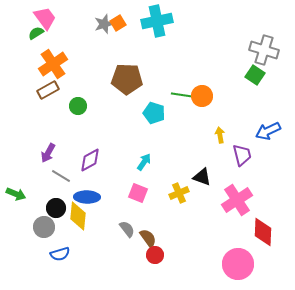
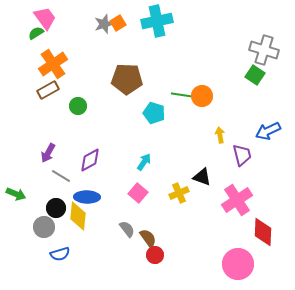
pink square: rotated 18 degrees clockwise
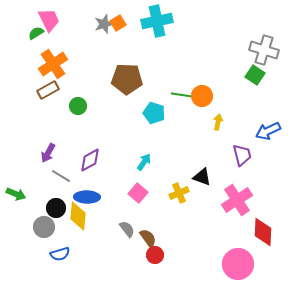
pink trapezoid: moved 4 px right, 2 px down; rotated 10 degrees clockwise
yellow arrow: moved 2 px left, 13 px up; rotated 21 degrees clockwise
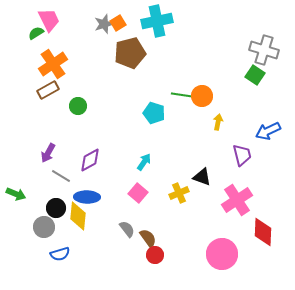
brown pentagon: moved 3 px right, 26 px up; rotated 16 degrees counterclockwise
pink circle: moved 16 px left, 10 px up
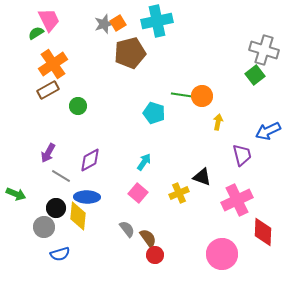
green square: rotated 18 degrees clockwise
pink cross: rotated 8 degrees clockwise
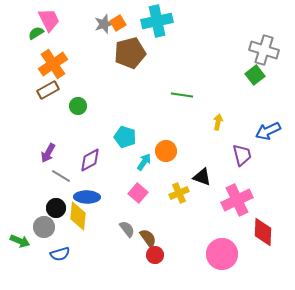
orange circle: moved 36 px left, 55 px down
cyan pentagon: moved 29 px left, 24 px down
green arrow: moved 4 px right, 47 px down
